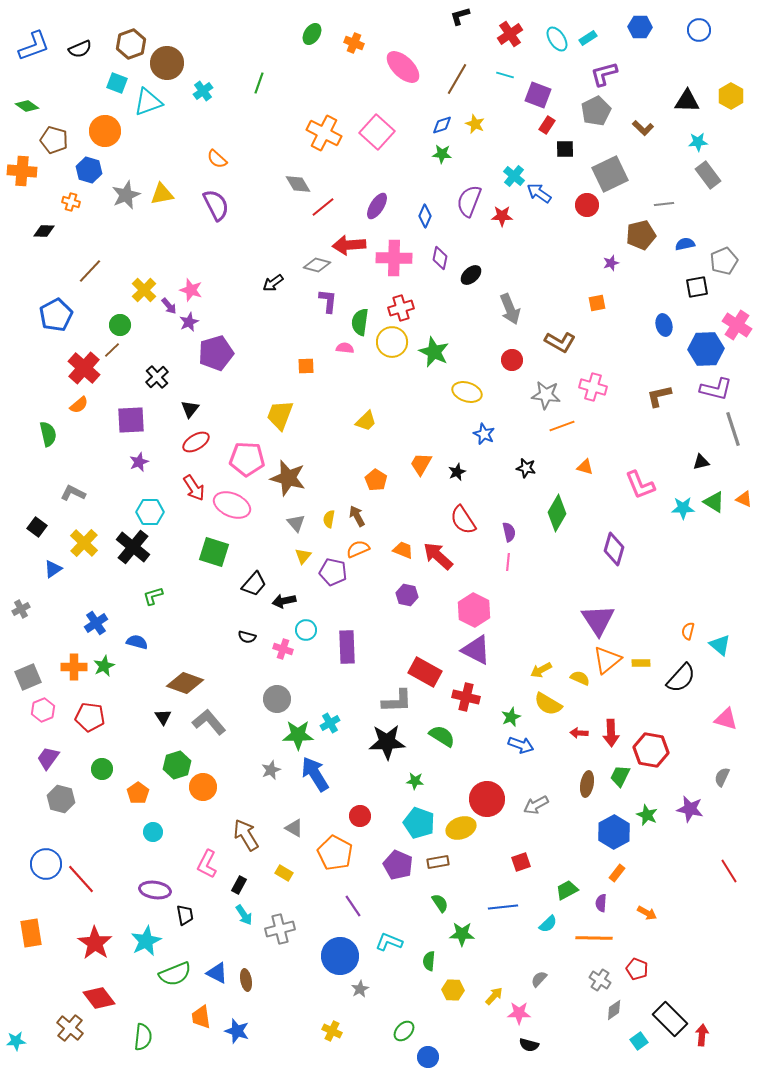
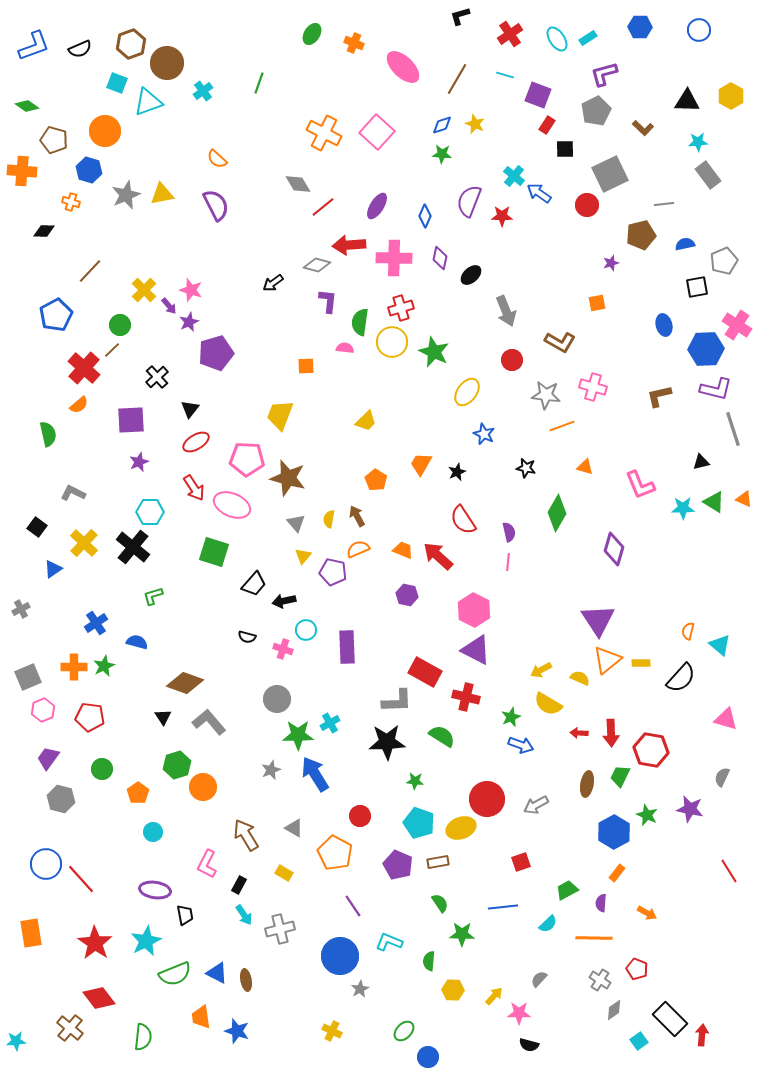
gray arrow at (510, 309): moved 4 px left, 2 px down
yellow ellipse at (467, 392): rotated 72 degrees counterclockwise
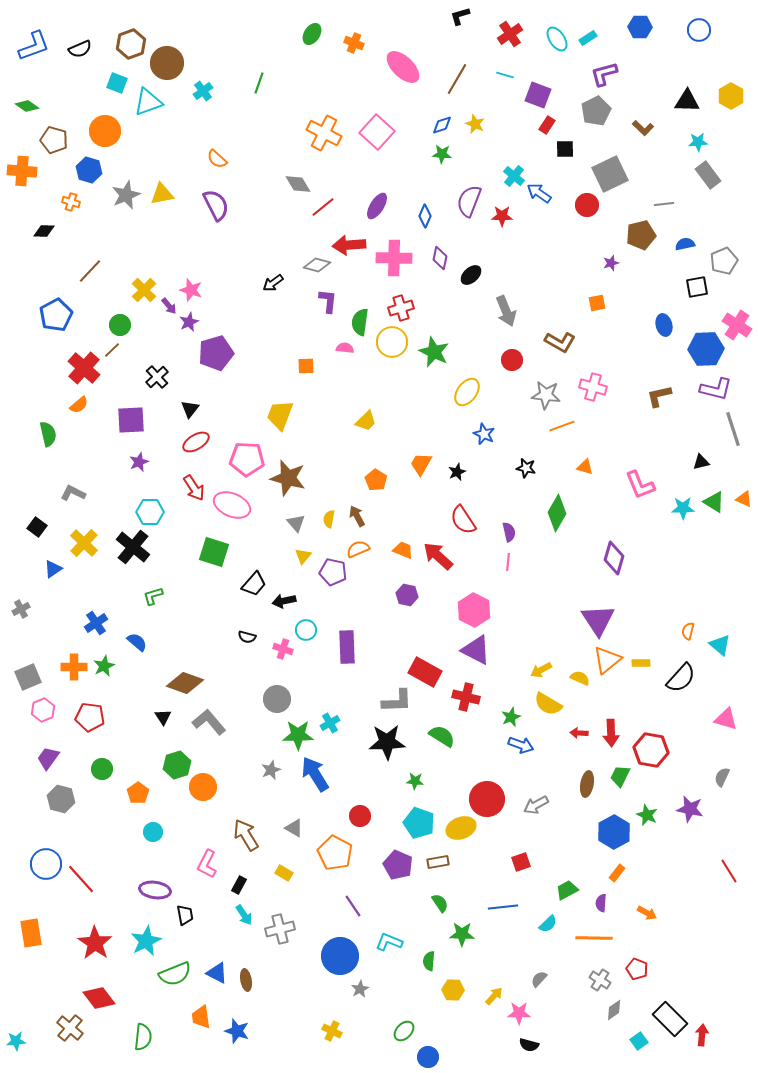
purple diamond at (614, 549): moved 9 px down
blue semicircle at (137, 642): rotated 25 degrees clockwise
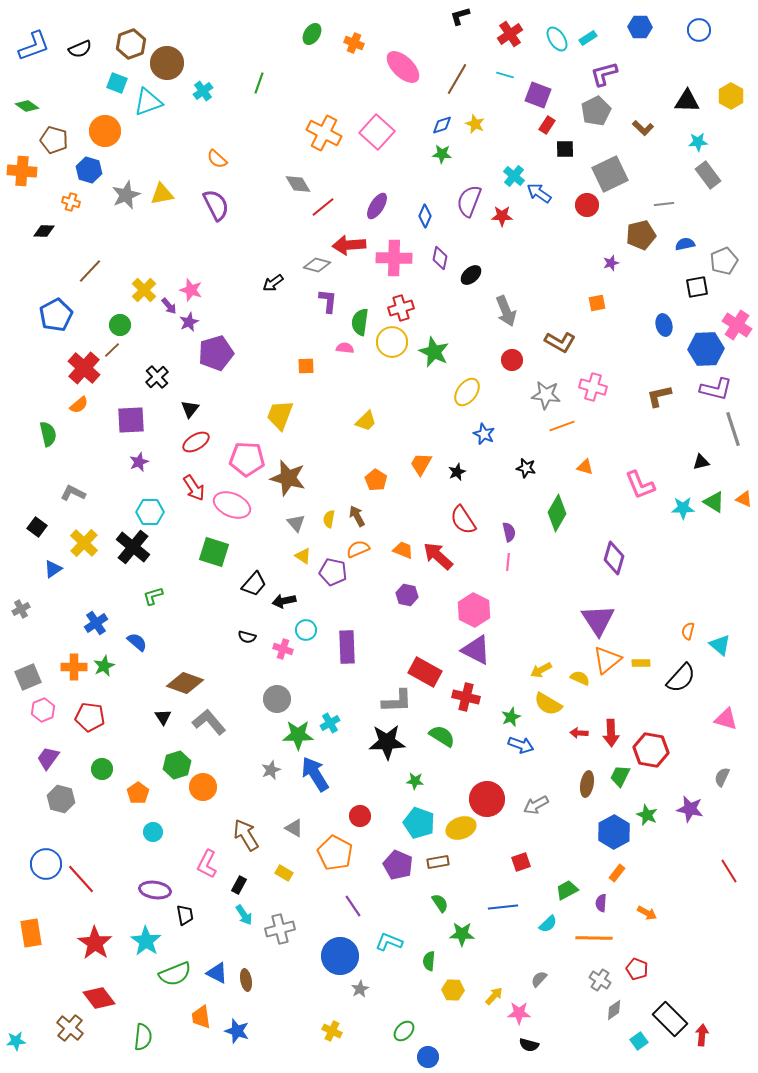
yellow triangle at (303, 556): rotated 36 degrees counterclockwise
cyan star at (146, 941): rotated 12 degrees counterclockwise
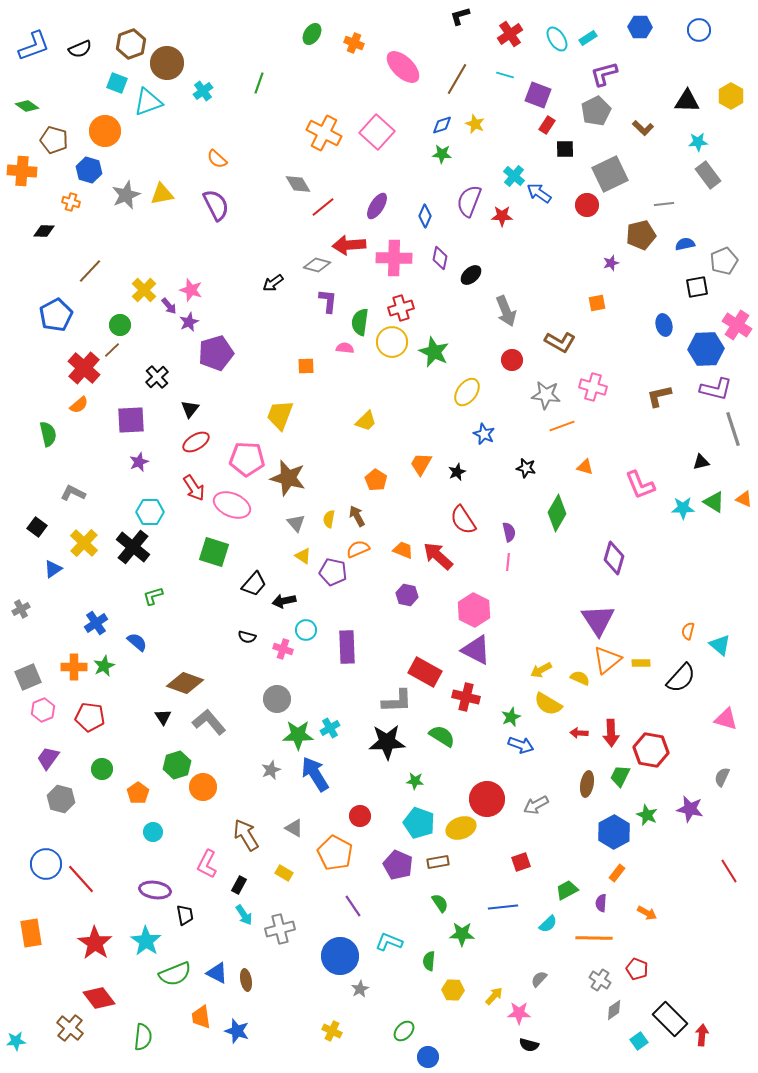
cyan cross at (330, 723): moved 5 px down
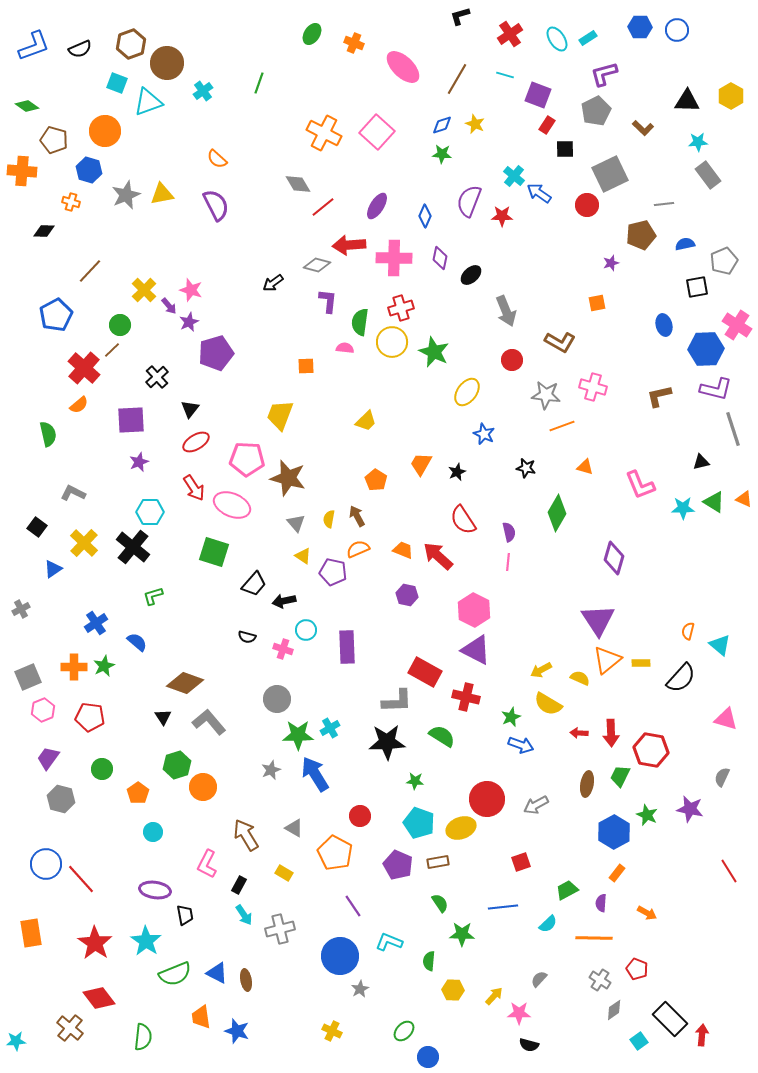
blue circle at (699, 30): moved 22 px left
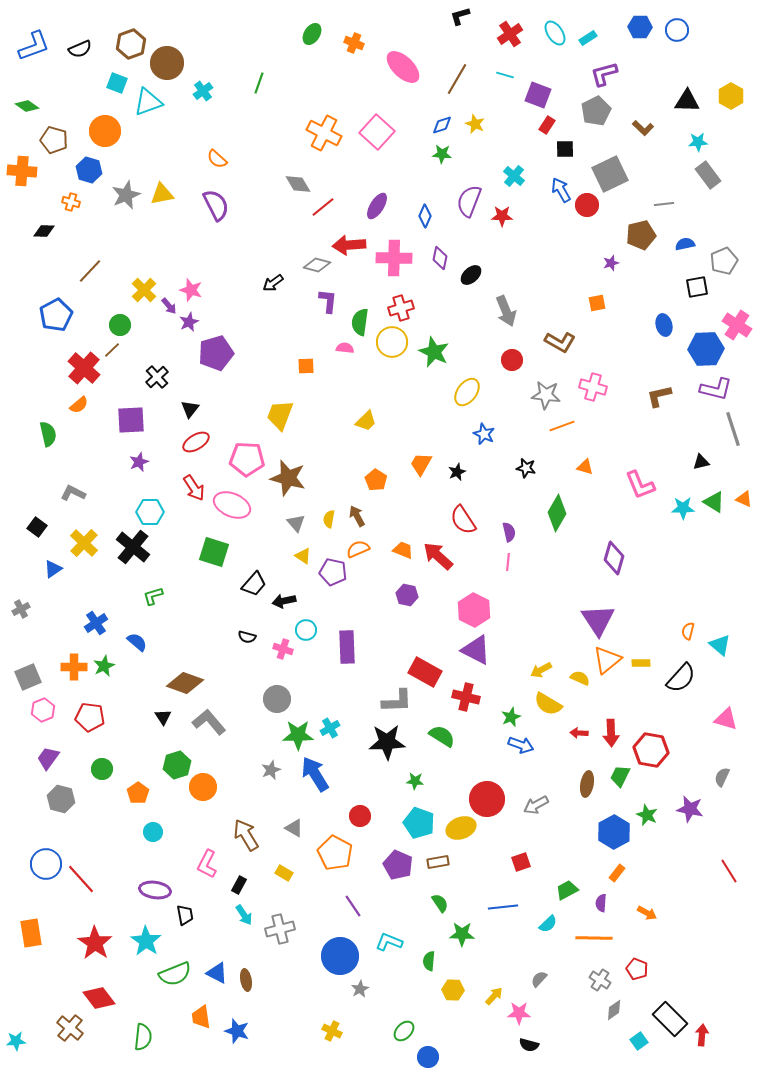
cyan ellipse at (557, 39): moved 2 px left, 6 px up
blue arrow at (539, 193): moved 22 px right, 3 px up; rotated 25 degrees clockwise
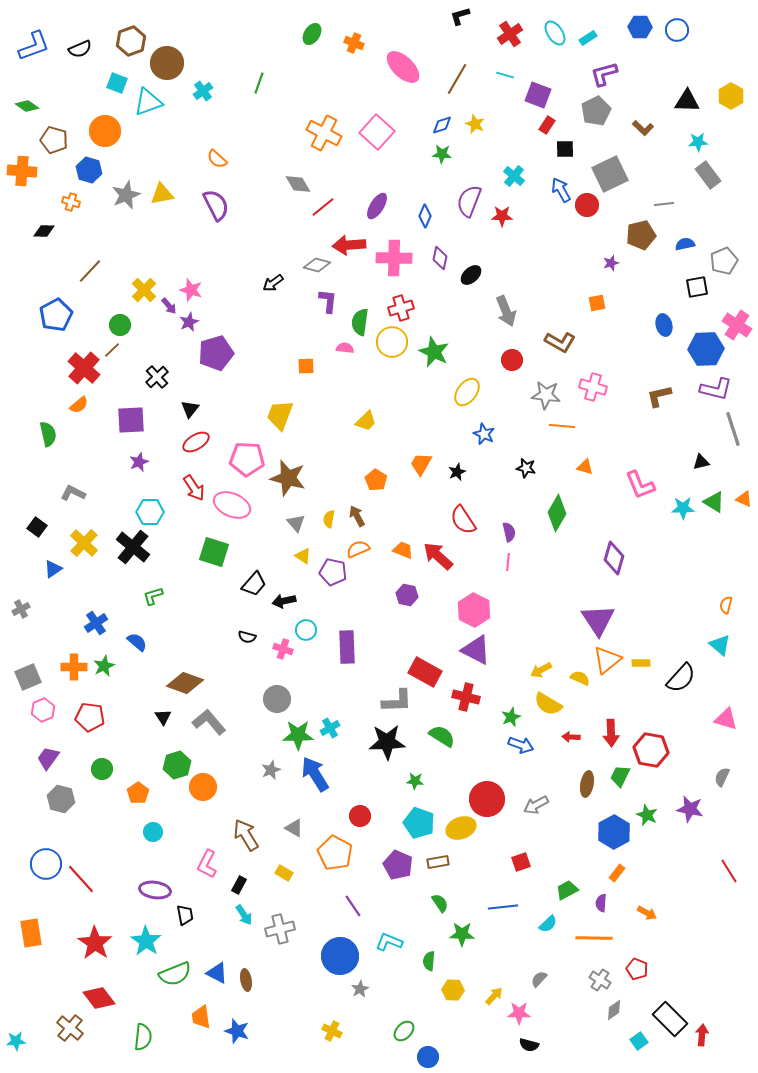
brown hexagon at (131, 44): moved 3 px up
orange line at (562, 426): rotated 25 degrees clockwise
orange semicircle at (688, 631): moved 38 px right, 26 px up
red arrow at (579, 733): moved 8 px left, 4 px down
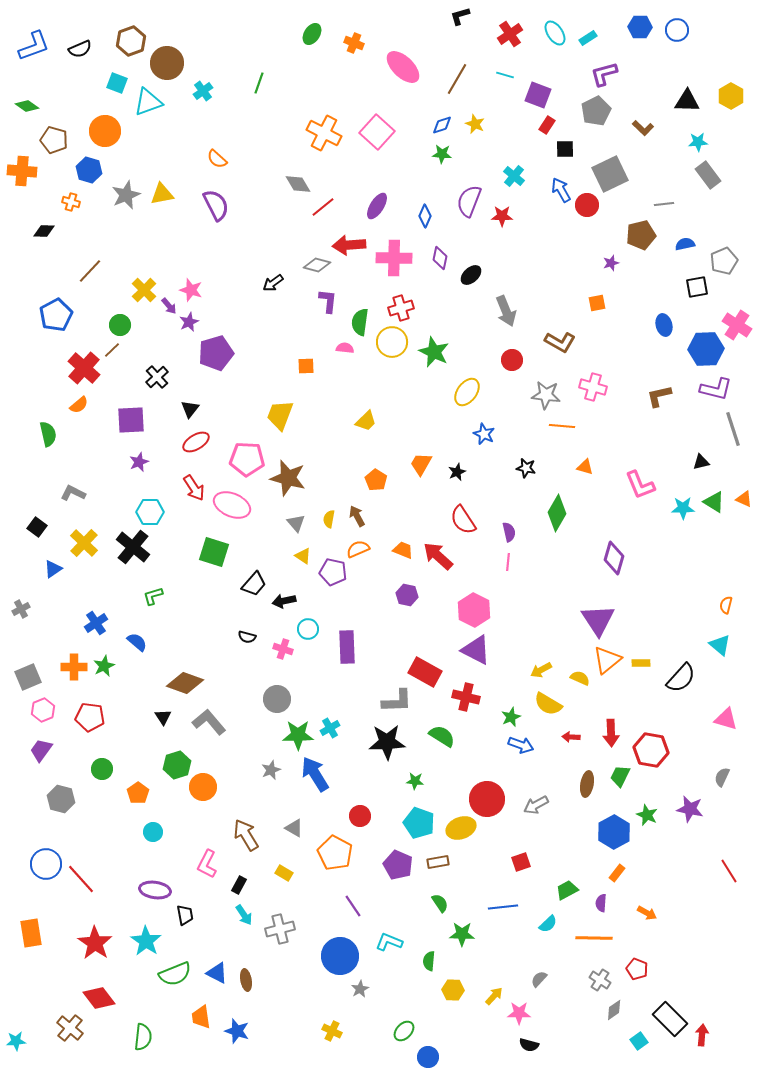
cyan circle at (306, 630): moved 2 px right, 1 px up
purple trapezoid at (48, 758): moved 7 px left, 8 px up
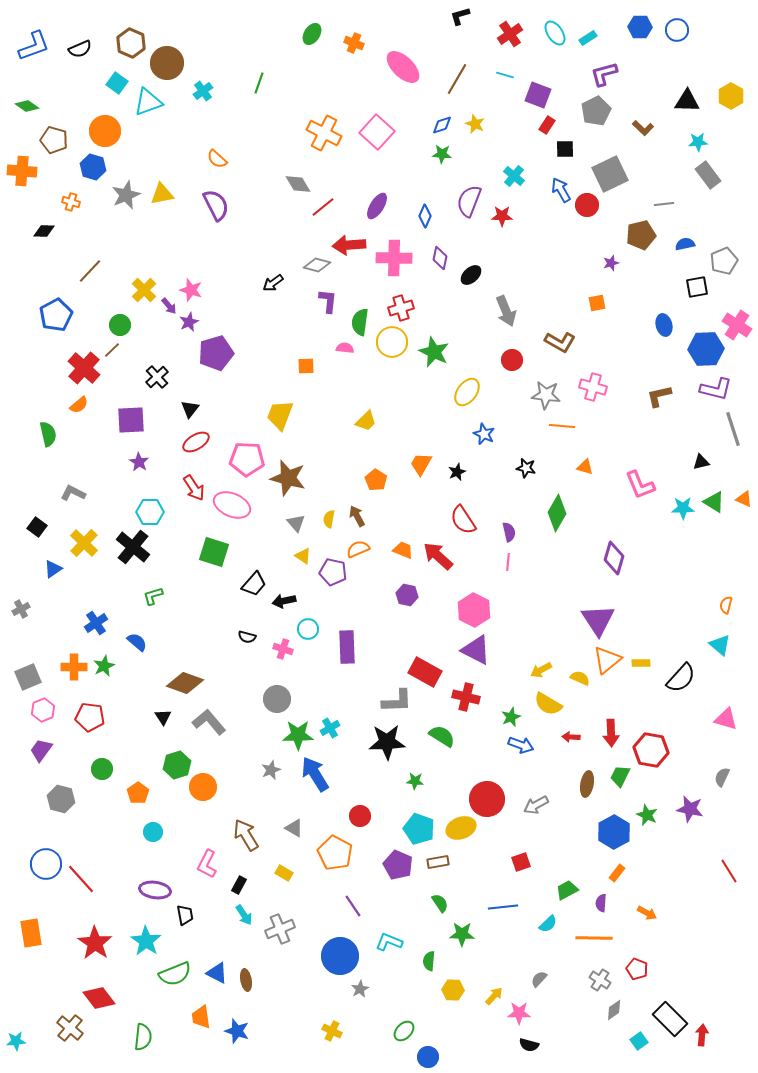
brown hexagon at (131, 41): moved 2 px down; rotated 16 degrees counterclockwise
cyan square at (117, 83): rotated 15 degrees clockwise
blue hexagon at (89, 170): moved 4 px right, 3 px up
purple star at (139, 462): rotated 18 degrees counterclockwise
cyan pentagon at (419, 823): moved 6 px down
gray cross at (280, 929): rotated 8 degrees counterclockwise
